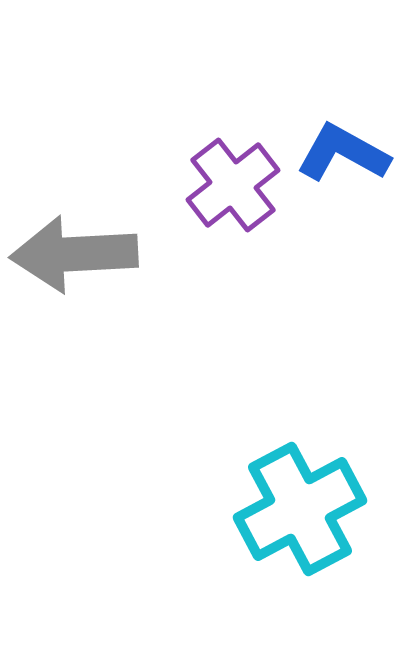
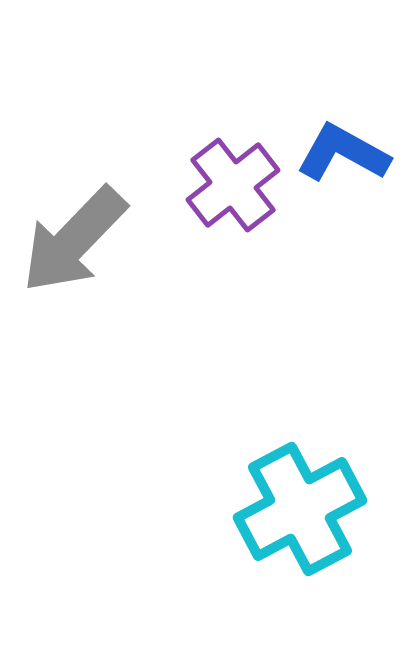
gray arrow: moved 14 px up; rotated 43 degrees counterclockwise
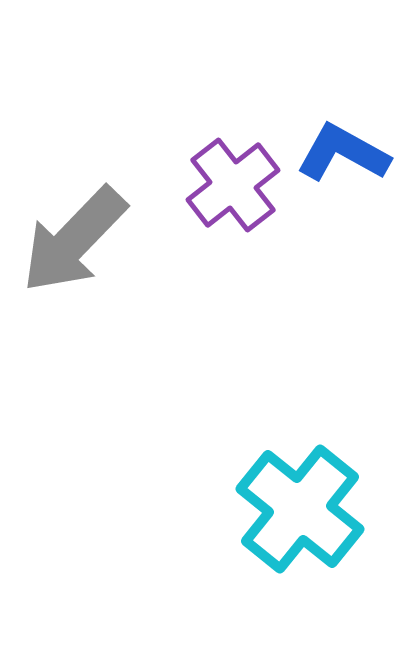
cyan cross: rotated 23 degrees counterclockwise
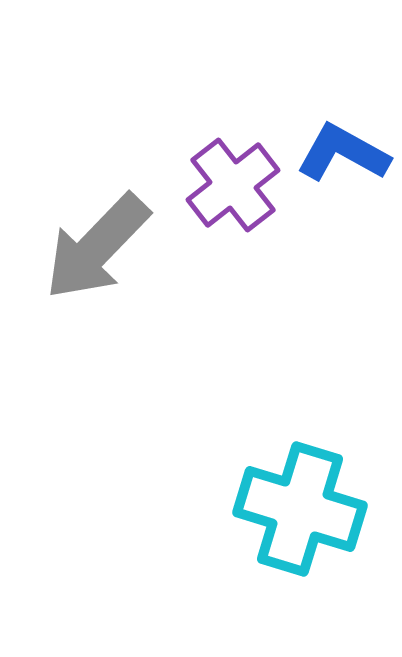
gray arrow: moved 23 px right, 7 px down
cyan cross: rotated 22 degrees counterclockwise
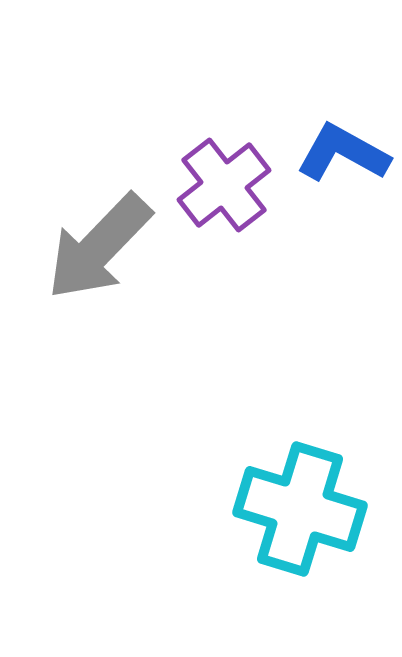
purple cross: moved 9 px left
gray arrow: moved 2 px right
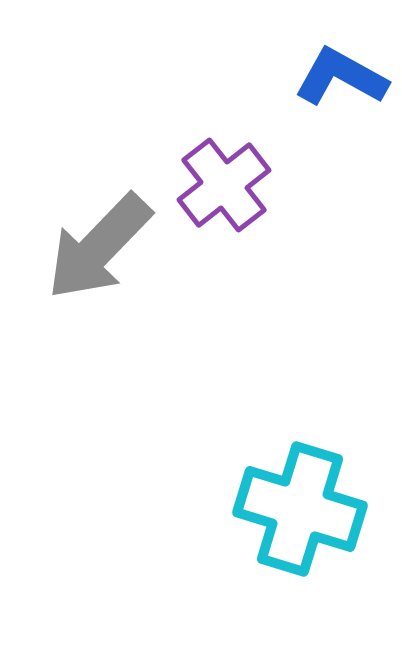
blue L-shape: moved 2 px left, 76 px up
